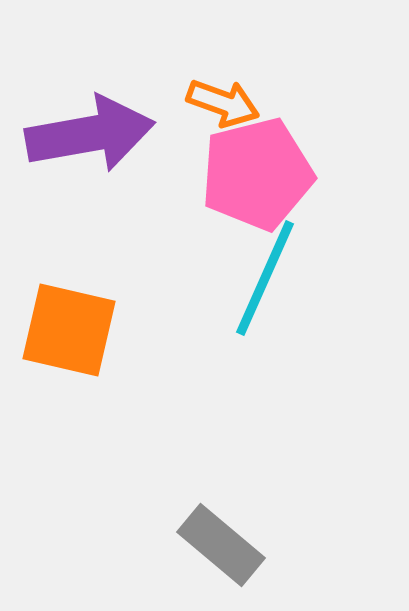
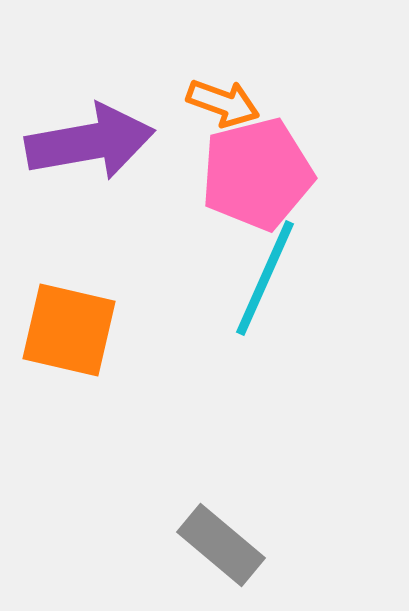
purple arrow: moved 8 px down
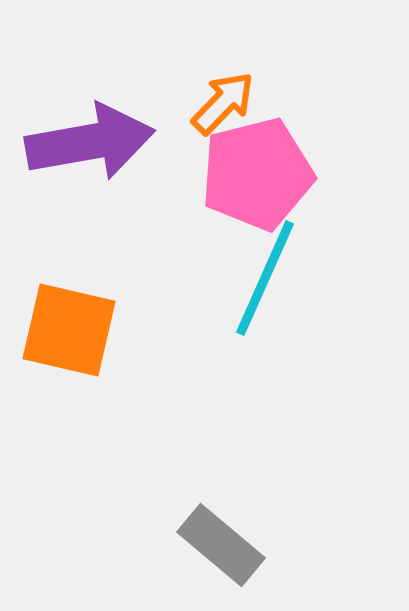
orange arrow: rotated 66 degrees counterclockwise
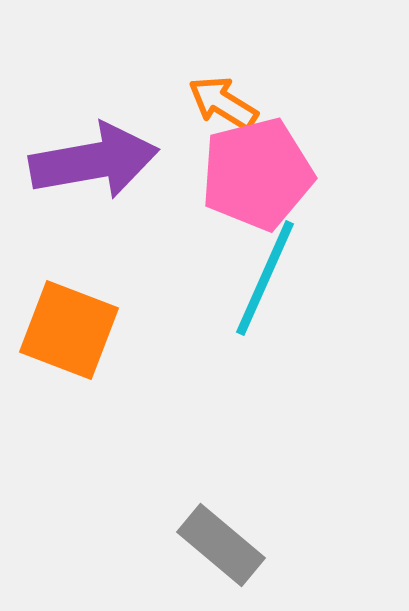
orange arrow: rotated 102 degrees counterclockwise
purple arrow: moved 4 px right, 19 px down
orange square: rotated 8 degrees clockwise
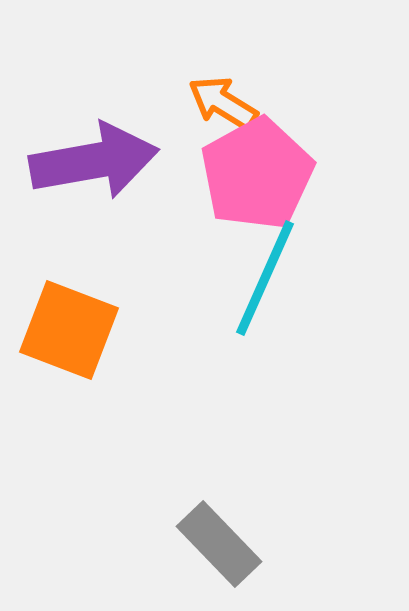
pink pentagon: rotated 15 degrees counterclockwise
gray rectangle: moved 2 px left, 1 px up; rotated 6 degrees clockwise
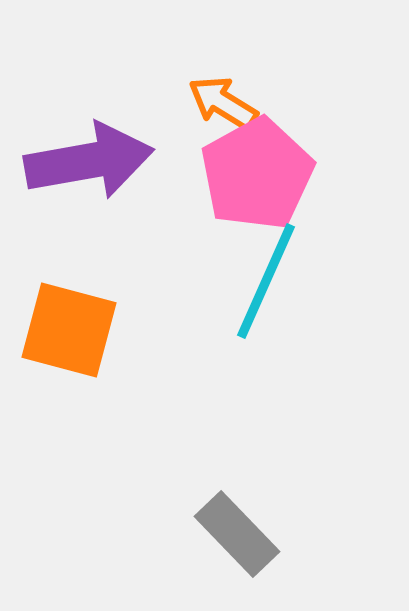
purple arrow: moved 5 px left
cyan line: moved 1 px right, 3 px down
orange square: rotated 6 degrees counterclockwise
gray rectangle: moved 18 px right, 10 px up
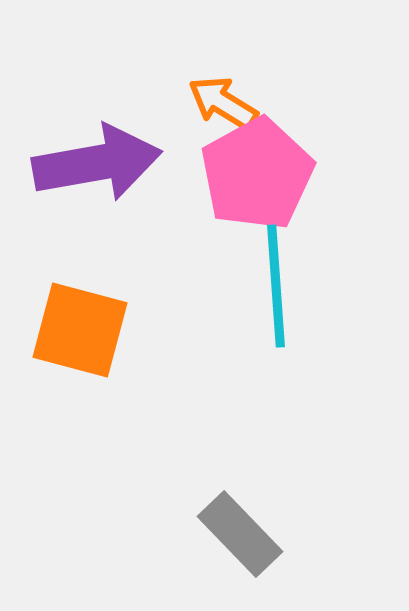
purple arrow: moved 8 px right, 2 px down
cyan line: moved 10 px right, 5 px down; rotated 28 degrees counterclockwise
orange square: moved 11 px right
gray rectangle: moved 3 px right
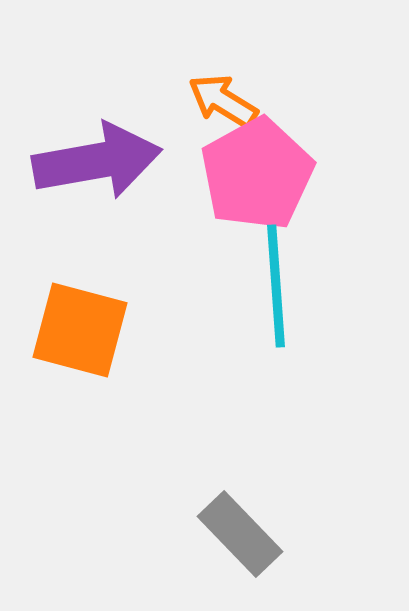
orange arrow: moved 2 px up
purple arrow: moved 2 px up
